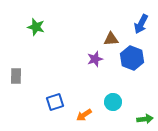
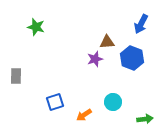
brown triangle: moved 4 px left, 3 px down
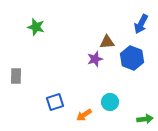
cyan circle: moved 3 px left
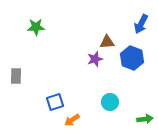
green star: rotated 18 degrees counterclockwise
orange arrow: moved 12 px left, 5 px down
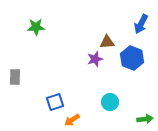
gray rectangle: moved 1 px left, 1 px down
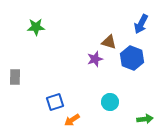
brown triangle: moved 2 px right; rotated 21 degrees clockwise
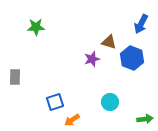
purple star: moved 3 px left
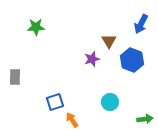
brown triangle: moved 1 px up; rotated 42 degrees clockwise
blue hexagon: moved 2 px down
orange arrow: rotated 91 degrees clockwise
